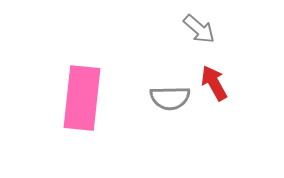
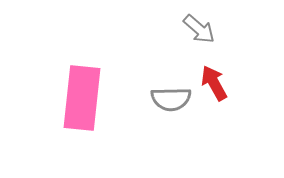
gray semicircle: moved 1 px right, 1 px down
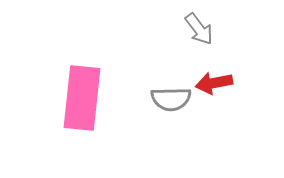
gray arrow: rotated 12 degrees clockwise
red arrow: rotated 72 degrees counterclockwise
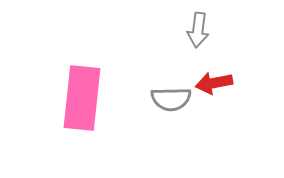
gray arrow: moved 1 px left, 1 px down; rotated 44 degrees clockwise
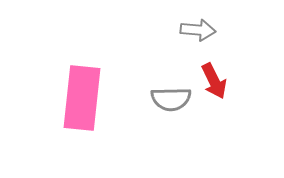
gray arrow: rotated 92 degrees counterclockwise
red arrow: moved 2 px up; rotated 105 degrees counterclockwise
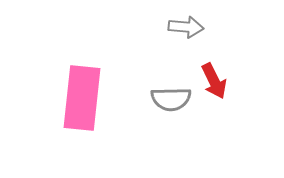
gray arrow: moved 12 px left, 3 px up
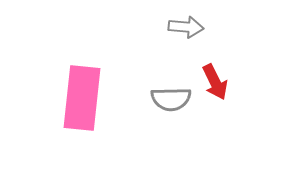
red arrow: moved 1 px right, 1 px down
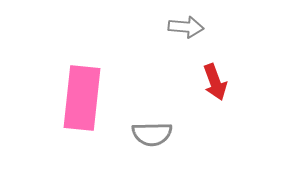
red arrow: rotated 6 degrees clockwise
gray semicircle: moved 19 px left, 35 px down
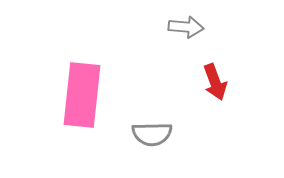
pink rectangle: moved 3 px up
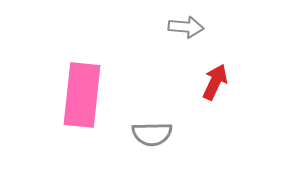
red arrow: rotated 135 degrees counterclockwise
